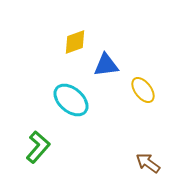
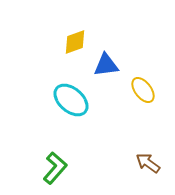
green L-shape: moved 17 px right, 21 px down
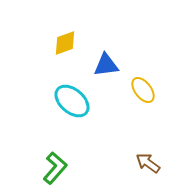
yellow diamond: moved 10 px left, 1 px down
cyan ellipse: moved 1 px right, 1 px down
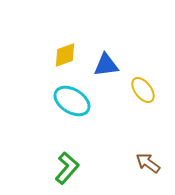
yellow diamond: moved 12 px down
cyan ellipse: rotated 9 degrees counterclockwise
green L-shape: moved 12 px right
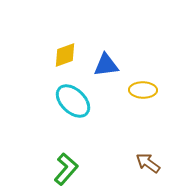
yellow ellipse: rotated 52 degrees counterclockwise
cyan ellipse: moved 1 px right; rotated 12 degrees clockwise
green L-shape: moved 1 px left, 1 px down
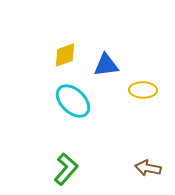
brown arrow: moved 5 px down; rotated 25 degrees counterclockwise
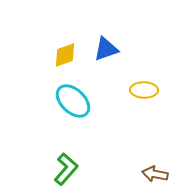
blue triangle: moved 16 px up; rotated 12 degrees counterclockwise
yellow ellipse: moved 1 px right
brown arrow: moved 7 px right, 6 px down
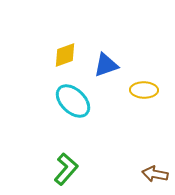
blue triangle: moved 16 px down
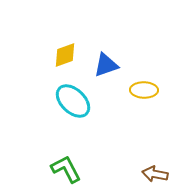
green L-shape: rotated 68 degrees counterclockwise
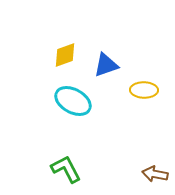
cyan ellipse: rotated 15 degrees counterclockwise
